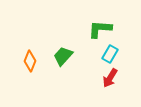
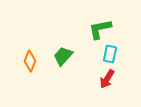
green L-shape: rotated 15 degrees counterclockwise
cyan rectangle: rotated 18 degrees counterclockwise
red arrow: moved 3 px left, 1 px down
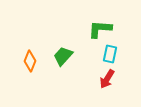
green L-shape: rotated 15 degrees clockwise
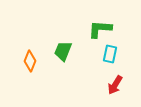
green trapezoid: moved 5 px up; rotated 20 degrees counterclockwise
red arrow: moved 8 px right, 6 px down
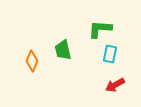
green trapezoid: moved 1 px up; rotated 35 degrees counterclockwise
orange diamond: moved 2 px right
red arrow: rotated 30 degrees clockwise
